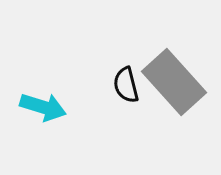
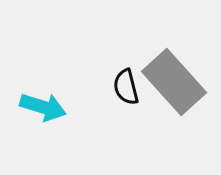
black semicircle: moved 2 px down
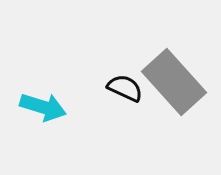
black semicircle: moved 1 px left, 1 px down; rotated 129 degrees clockwise
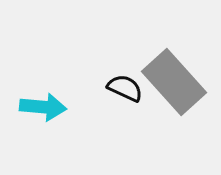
cyan arrow: rotated 12 degrees counterclockwise
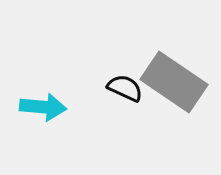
gray rectangle: rotated 14 degrees counterclockwise
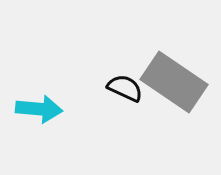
cyan arrow: moved 4 px left, 2 px down
